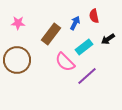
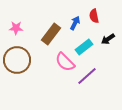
pink star: moved 2 px left, 5 px down
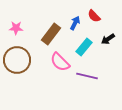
red semicircle: rotated 32 degrees counterclockwise
cyan rectangle: rotated 12 degrees counterclockwise
pink semicircle: moved 5 px left
purple line: rotated 55 degrees clockwise
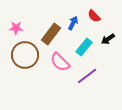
blue arrow: moved 2 px left
brown circle: moved 8 px right, 5 px up
purple line: rotated 50 degrees counterclockwise
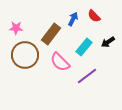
blue arrow: moved 4 px up
black arrow: moved 3 px down
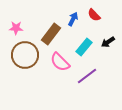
red semicircle: moved 1 px up
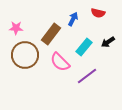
red semicircle: moved 4 px right, 2 px up; rotated 32 degrees counterclockwise
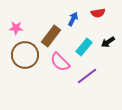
red semicircle: rotated 24 degrees counterclockwise
brown rectangle: moved 2 px down
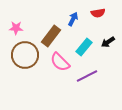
purple line: rotated 10 degrees clockwise
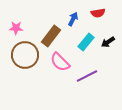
cyan rectangle: moved 2 px right, 5 px up
